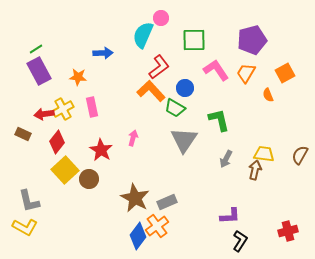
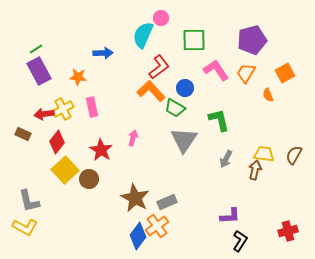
brown semicircle: moved 6 px left
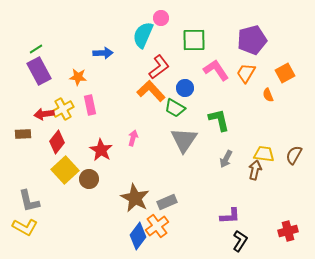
pink rectangle: moved 2 px left, 2 px up
brown rectangle: rotated 28 degrees counterclockwise
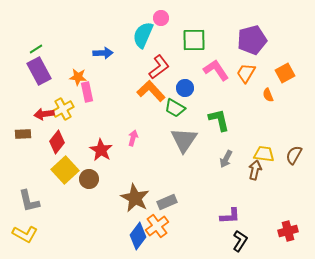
pink rectangle: moved 3 px left, 13 px up
yellow L-shape: moved 7 px down
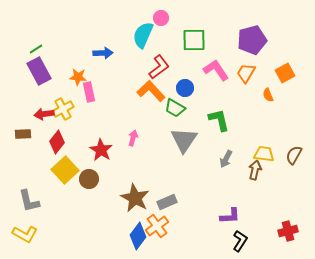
pink rectangle: moved 2 px right
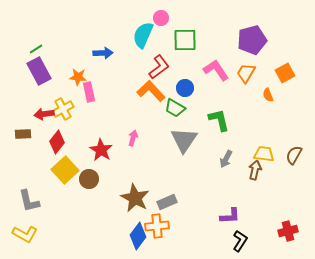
green square: moved 9 px left
orange cross: rotated 30 degrees clockwise
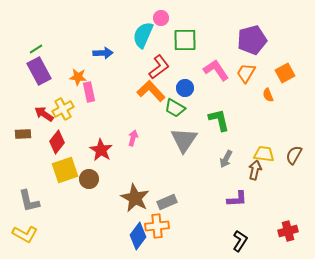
red arrow: rotated 42 degrees clockwise
yellow square: rotated 24 degrees clockwise
purple L-shape: moved 7 px right, 17 px up
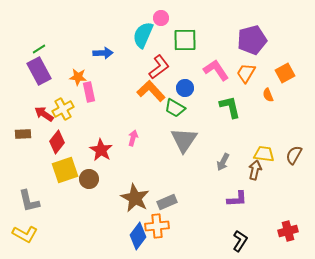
green line: moved 3 px right
green L-shape: moved 11 px right, 13 px up
gray arrow: moved 3 px left, 3 px down
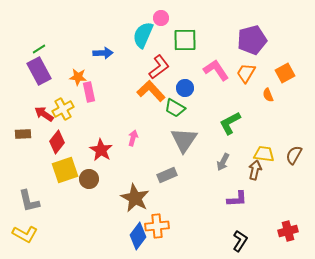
green L-shape: moved 16 px down; rotated 105 degrees counterclockwise
gray rectangle: moved 27 px up
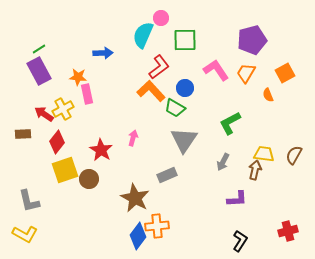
pink rectangle: moved 2 px left, 2 px down
